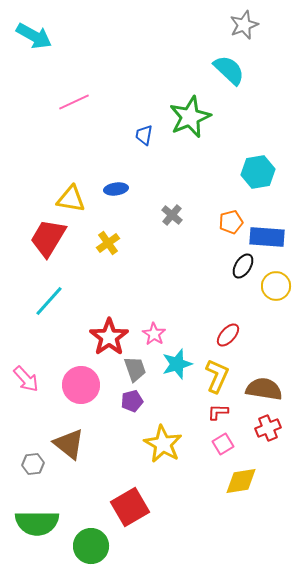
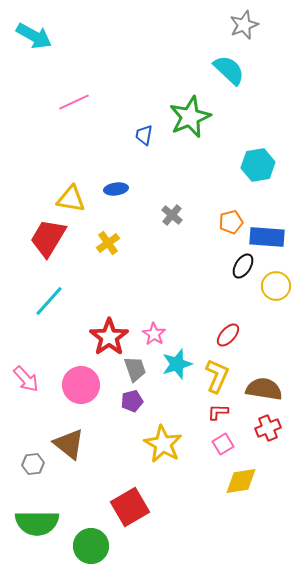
cyan hexagon: moved 7 px up
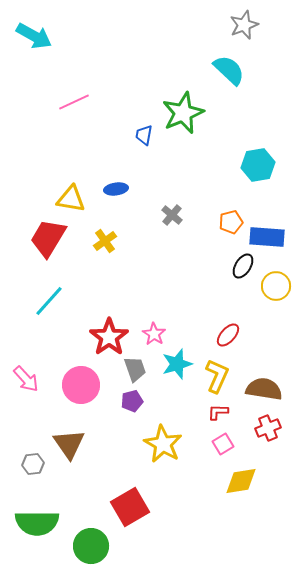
green star: moved 7 px left, 4 px up
yellow cross: moved 3 px left, 2 px up
brown triangle: rotated 16 degrees clockwise
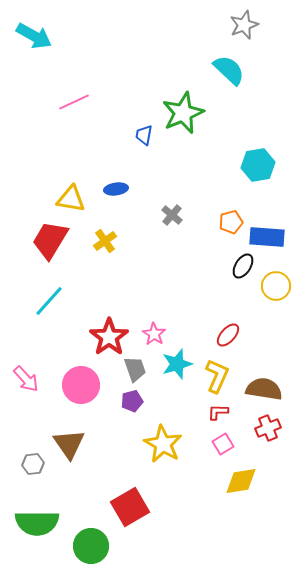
red trapezoid: moved 2 px right, 2 px down
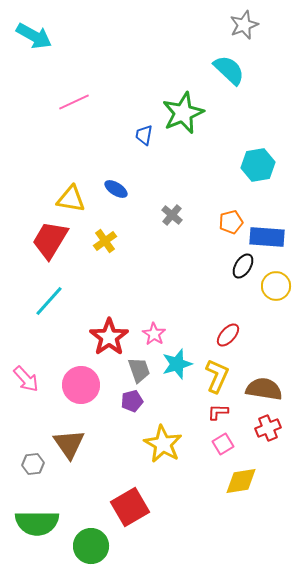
blue ellipse: rotated 40 degrees clockwise
gray trapezoid: moved 4 px right, 1 px down
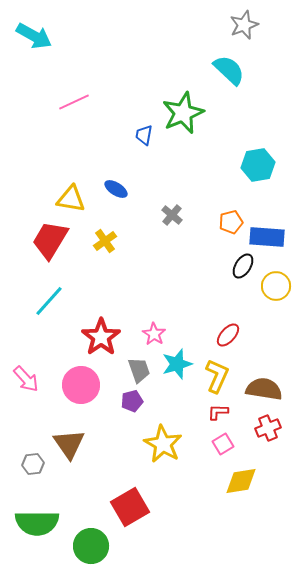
red star: moved 8 px left
